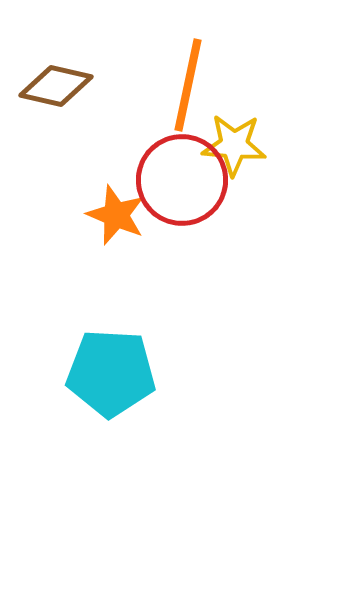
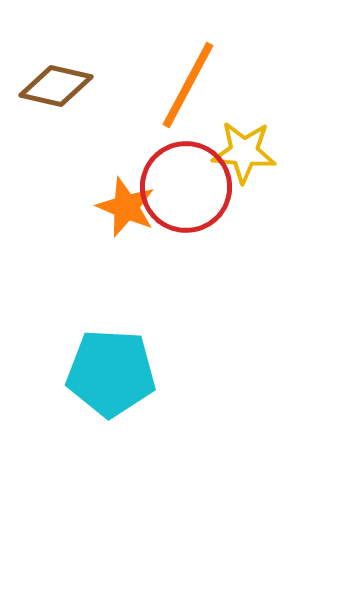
orange line: rotated 16 degrees clockwise
yellow star: moved 10 px right, 7 px down
red circle: moved 4 px right, 7 px down
orange star: moved 10 px right, 8 px up
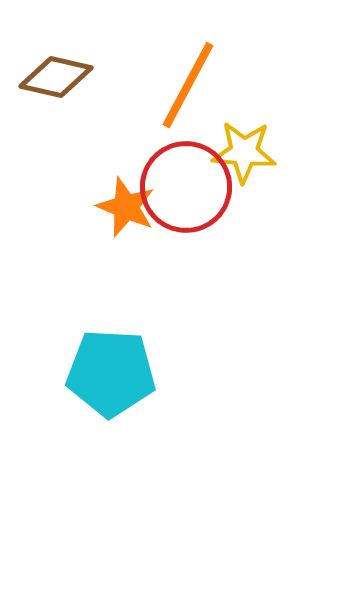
brown diamond: moved 9 px up
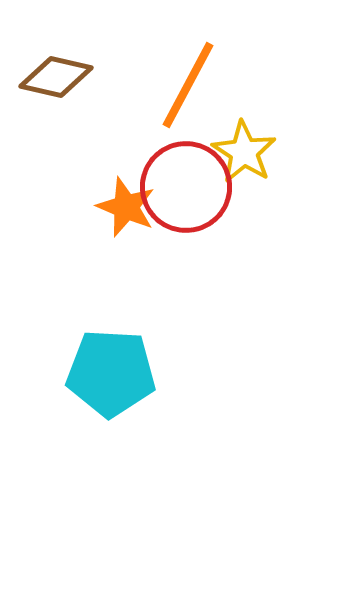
yellow star: rotated 28 degrees clockwise
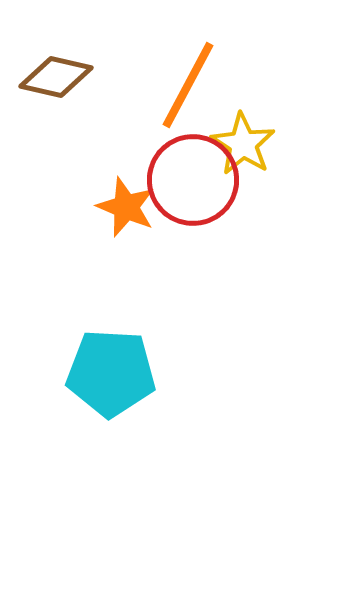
yellow star: moved 1 px left, 8 px up
red circle: moved 7 px right, 7 px up
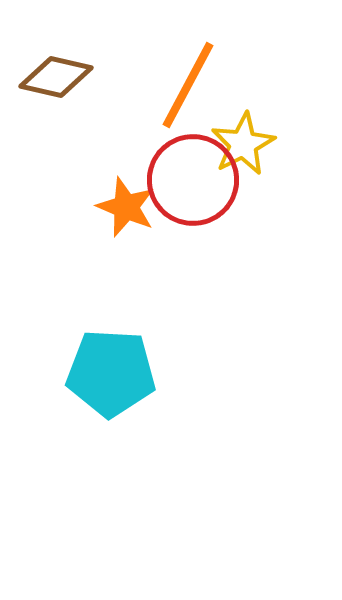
yellow star: rotated 12 degrees clockwise
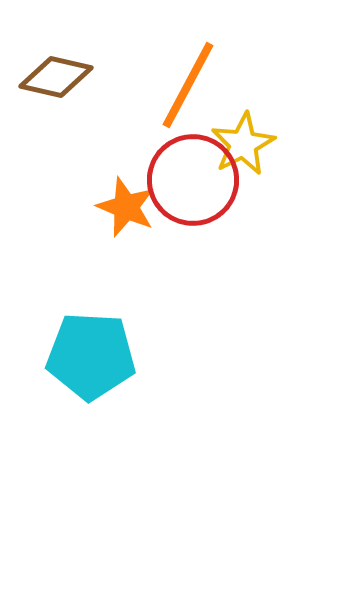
cyan pentagon: moved 20 px left, 17 px up
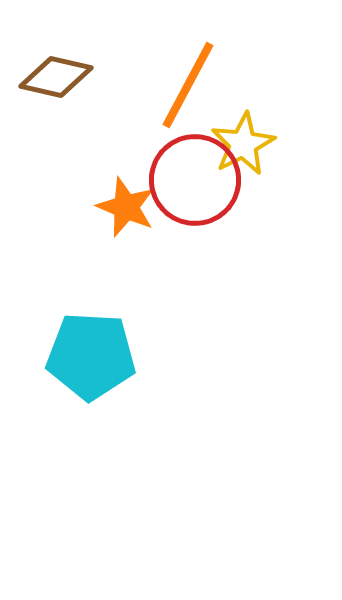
red circle: moved 2 px right
